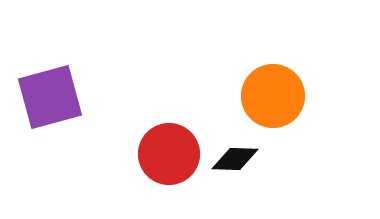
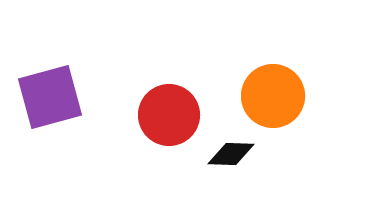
red circle: moved 39 px up
black diamond: moved 4 px left, 5 px up
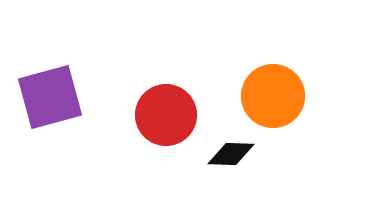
red circle: moved 3 px left
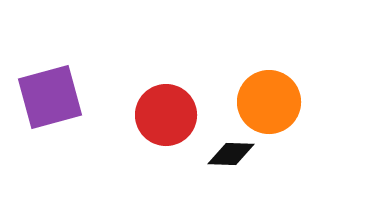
orange circle: moved 4 px left, 6 px down
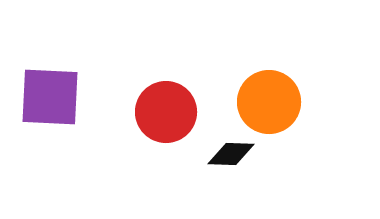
purple square: rotated 18 degrees clockwise
red circle: moved 3 px up
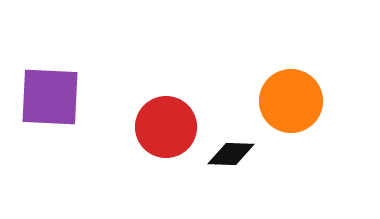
orange circle: moved 22 px right, 1 px up
red circle: moved 15 px down
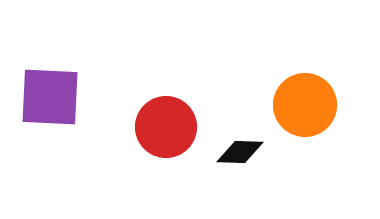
orange circle: moved 14 px right, 4 px down
black diamond: moved 9 px right, 2 px up
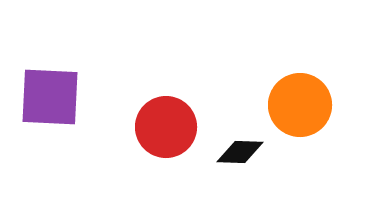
orange circle: moved 5 px left
